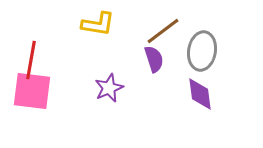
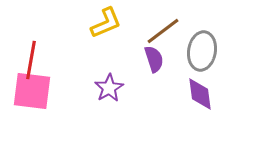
yellow L-shape: moved 8 px right, 1 px up; rotated 32 degrees counterclockwise
purple star: rotated 8 degrees counterclockwise
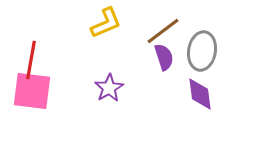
purple semicircle: moved 10 px right, 2 px up
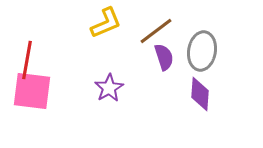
brown line: moved 7 px left
red line: moved 4 px left
purple diamond: rotated 12 degrees clockwise
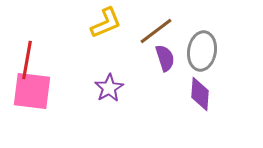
purple semicircle: moved 1 px right, 1 px down
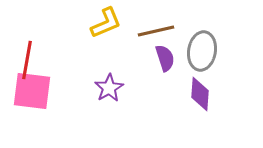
brown line: rotated 24 degrees clockwise
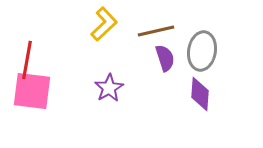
yellow L-shape: moved 2 px left, 1 px down; rotated 20 degrees counterclockwise
